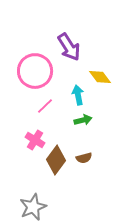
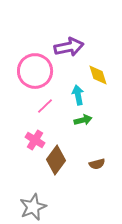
purple arrow: rotated 68 degrees counterclockwise
yellow diamond: moved 2 px left, 2 px up; rotated 20 degrees clockwise
brown semicircle: moved 13 px right, 6 px down
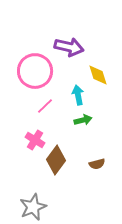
purple arrow: rotated 24 degrees clockwise
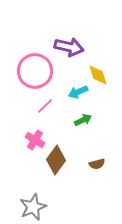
cyan arrow: moved 3 px up; rotated 102 degrees counterclockwise
green arrow: rotated 12 degrees counterclockwise
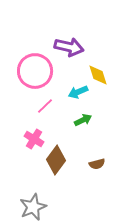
pink cross: moved 1 px left, 1 px up
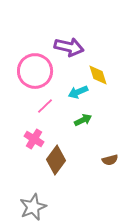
brown semicircle: moved 13 px right, 4 px up
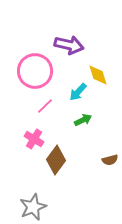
purple arrow: moved 2 px up
cyan arrow: rotated 24 degrees counterclockwise
